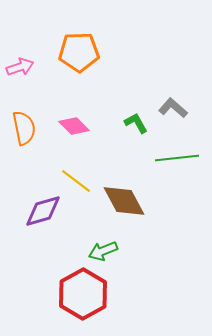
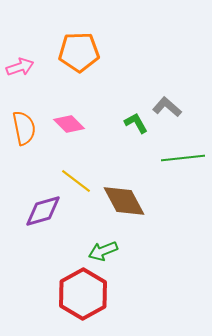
gray L-shape: moved 6 px left, 1 px up
pink diamond: moved 5 px left, 2 px up
green line: moved 6 px right
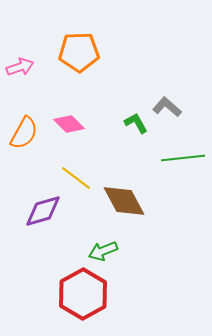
orange semicircle: moved 5 px down; rotated 40 degrees clockwise
yellow line: moved 3 px up
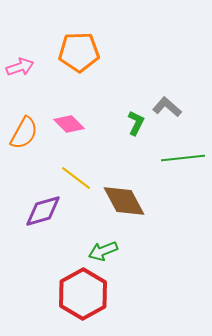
green L-shape: rotated 55 degrees clockwise
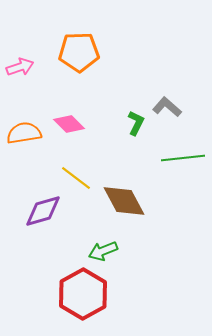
orange semicircle: rotated 128 degrees counterclockwise
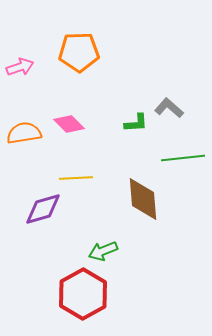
gray L-shape: moved 2 px right, 1 px down
green L-shape: rotated 60 degrees clockwise
yellow line: rotated 40 degrees counterclockwise
brown diamond: moved 19 px right, 2 px up; rotated 24 degrees clockwise
purple diamond: moved 2 px up
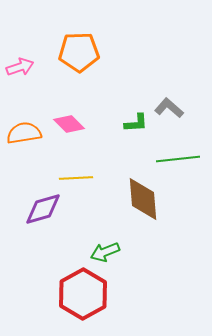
green line: moved 5 px left, 1 px down
green arrow: moved 2 px right, 1 px down
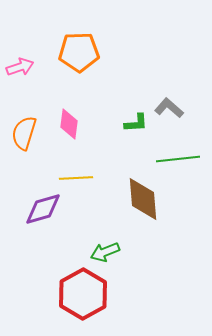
pink diamond: rotated 52 degrees clockwise
orange semicircle: rotated 64 degrees counterclockwise
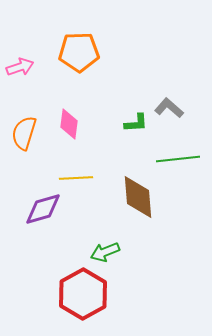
brown diamond: moved 5 px left, 2 px up
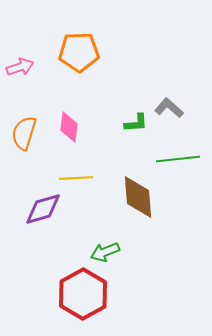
pink diamond: moved 3 px down
